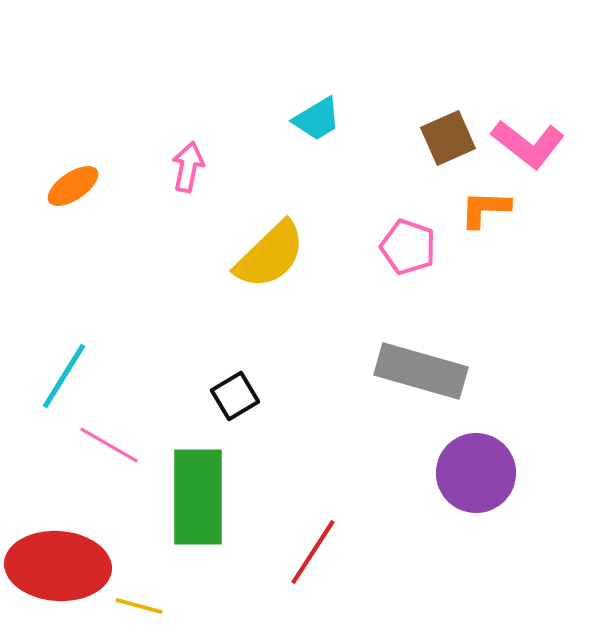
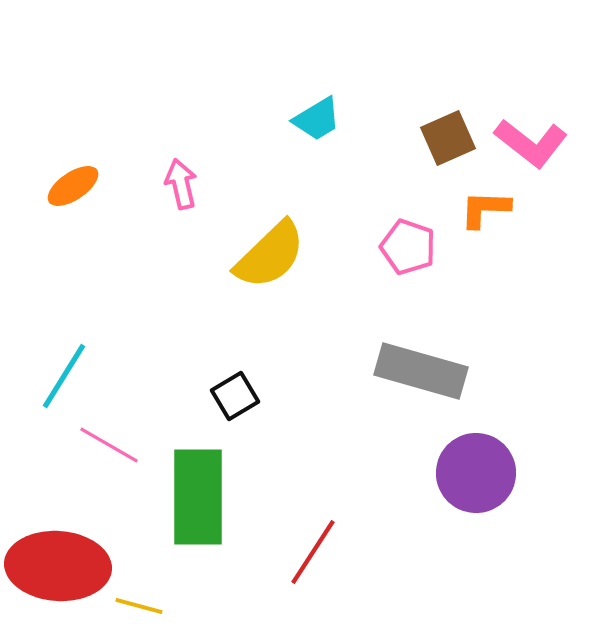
pink L-shape: moved 3 px right, 1 px up
pink arrow: moved 7 px left, 17 px down; rotated 24 degrees counterclockwise
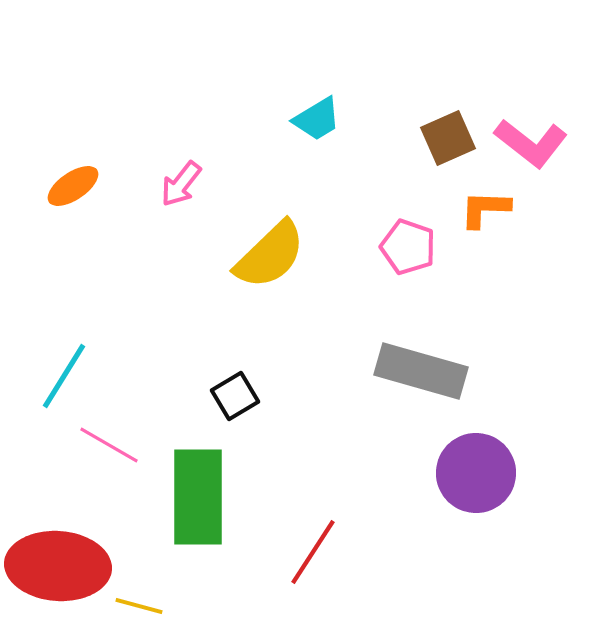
pink arrow: rotated 129 degrees counterclockwise
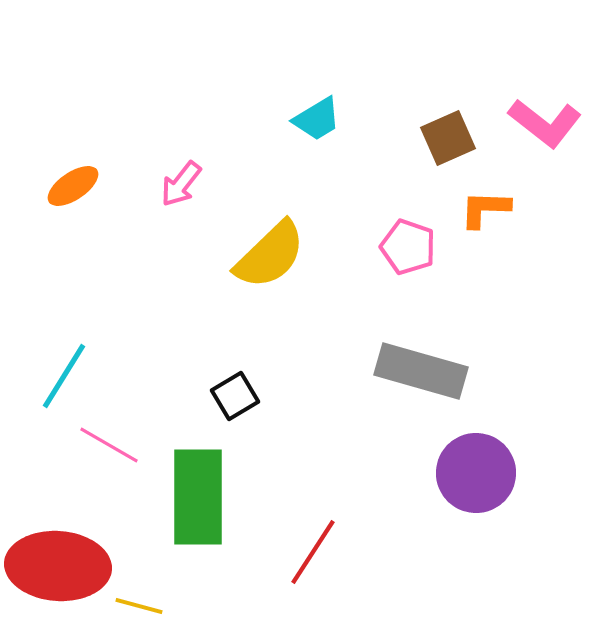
pink L-shape: moved 14 px right, 20 px up
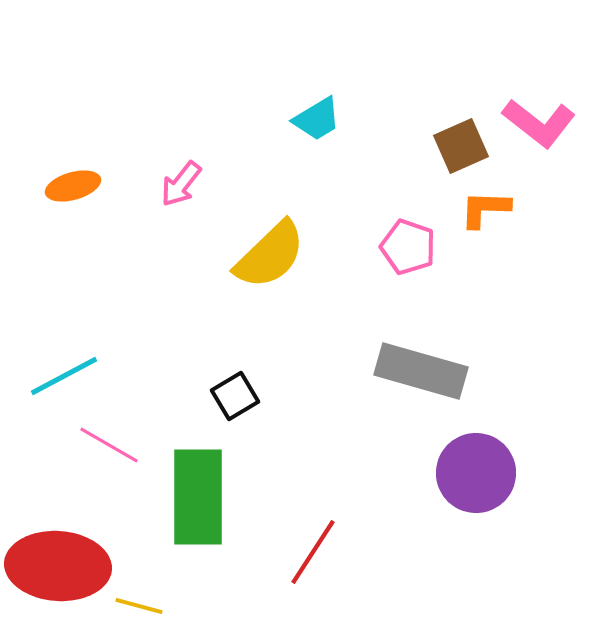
pink L-shape: moved 6 px left
brown square: moved 13 px right, 8 px down
orange ellipse: rotated 18 degrees clockwise
cyan line: rotated 30 degrees clockwise
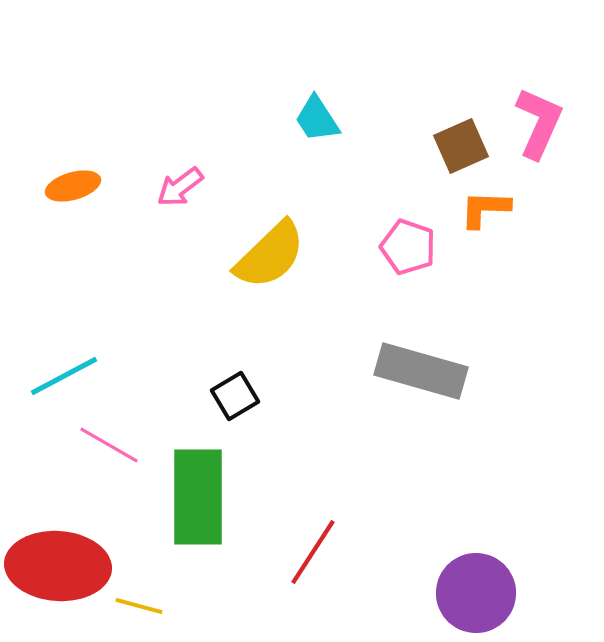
cyan trapezoid: rotated 88 degrees clockwise
pink L-shape: rotated 104 degrees counterclockwise
pink arrow: moved 1 px left, 3 px down; rotated 15 degrees clockwise
purple circle: moved 120 px down
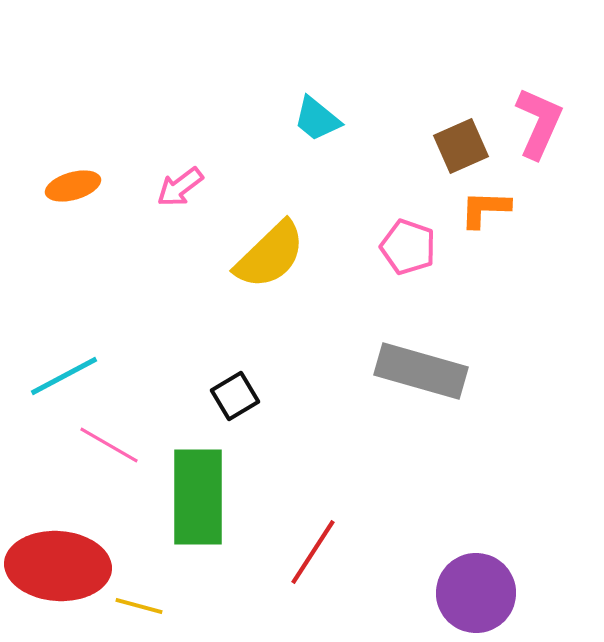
cyan trapezoid: rotated 18 degrees counterclockwise
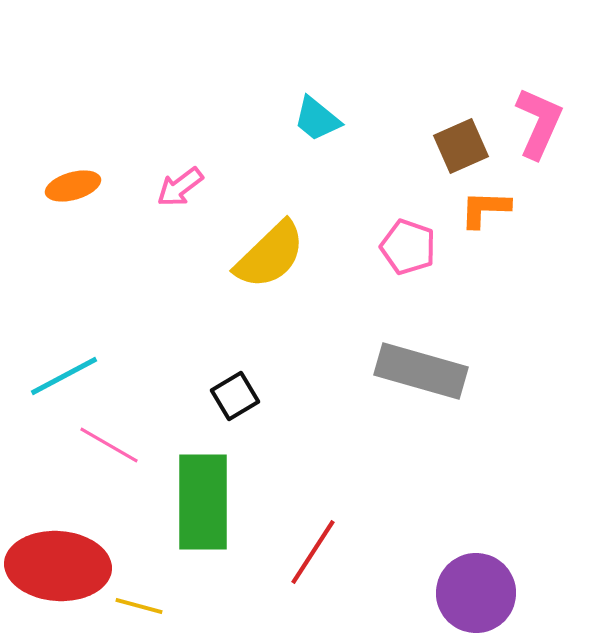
green rectangle: moved 5 px right, 5 px down
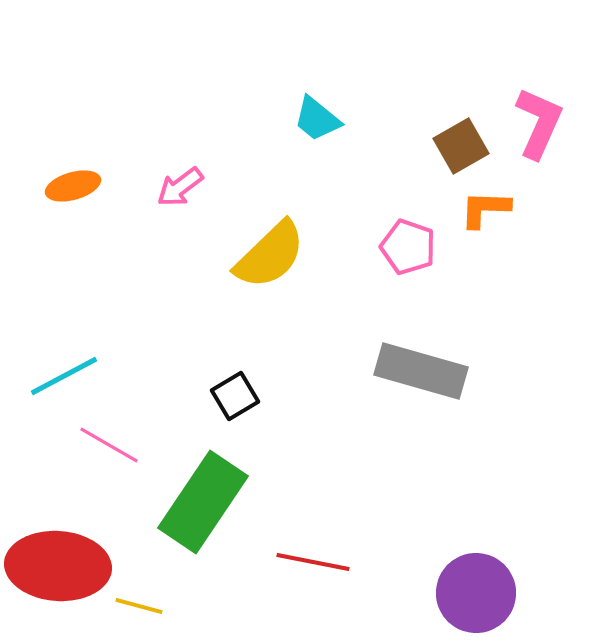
brown square: rotated 6 degrees counterclockwise
green rectangle: rotated 34 degrees clockwise
red line: moved 10 px down; rotated 68 degrees clockwise
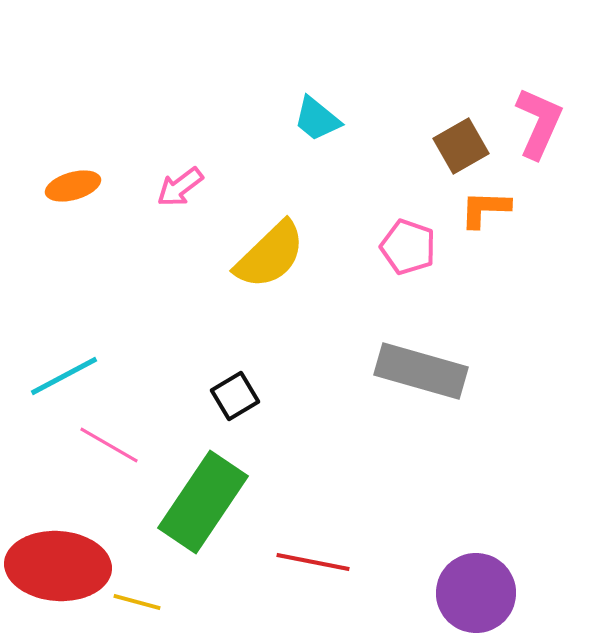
yellow line: moved 2 px left, 4 px up
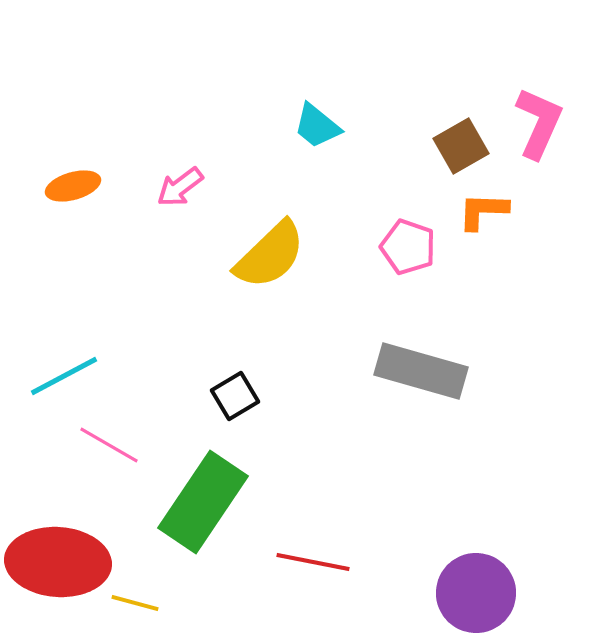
cyan trapezoid: moved 7 px down
orange L-shape: moved 2 px left, 2 px down
red ellipse: moved 4 px up
yellow line: moved 2 px left, 1 px down
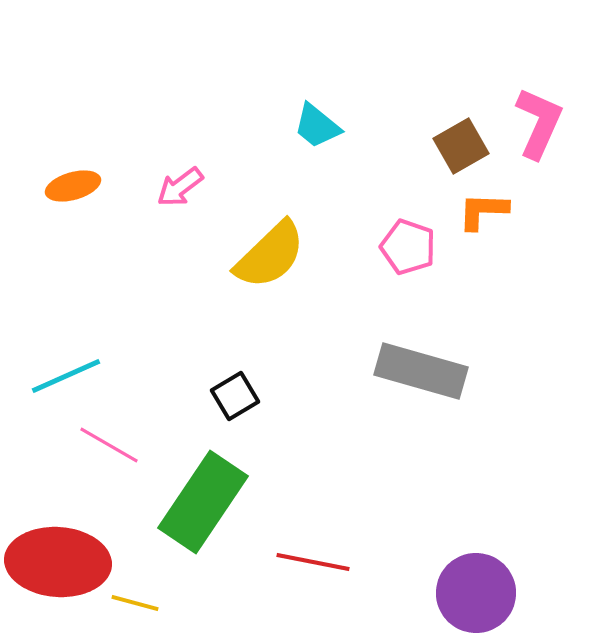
cyan line: moved 2 px right; rotated 4 degrees clockwise
